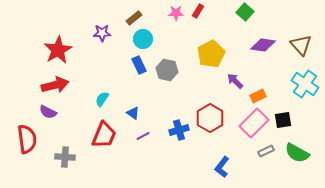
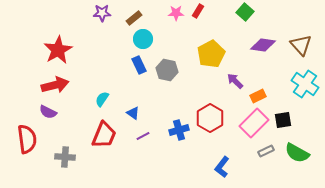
purple star: moved 20 px up
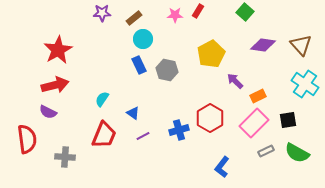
pink star: moved 1 px left, 2 px down
black square: moved 5 px right
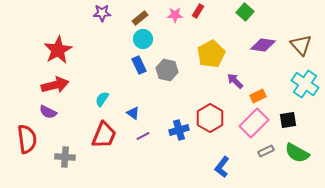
brown rectangle: moved 6 px right
